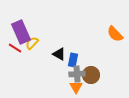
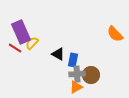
black triangle: moved 1 px left
orange triangle: rotated 32 degrees clockwise
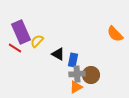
yellow semicircle: moved 5 px right, 2 px up
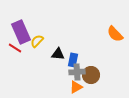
black triangle: rotated 24 degrees counterclockwise
gray cross: moved 2 px up
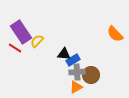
purple rectangle: rotated 10 degrees counterclockwise
black triangle: moved 6 px right
blue rectangle: rotated 48 degrees clockwise
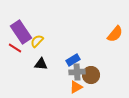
orange semicircle: rotated 96 degrees counterclockwise
black triangle: moved 23 px left, 10 px down
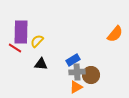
purple rectangle: rotated 35 degrees clockwise
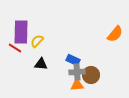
blue rectangle: rotated 56 degrees clockwise
orange triangle: moved 1 px right, 2 px up; rotated 24 degrees clockwise
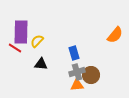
orange semicircle: moved 1 px down
blue rectangle: moved 1 px right, 7 px up; rotated 48 degrees clockwise
gray cross: rotated 14 degrees counterclockwise
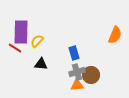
orange semicircle: rotated 18 degrees counterclockwise
